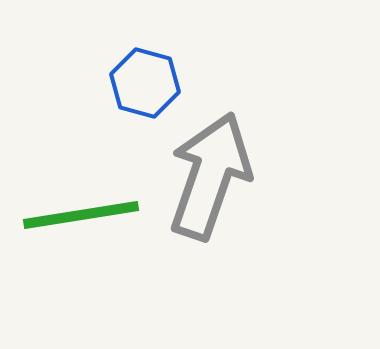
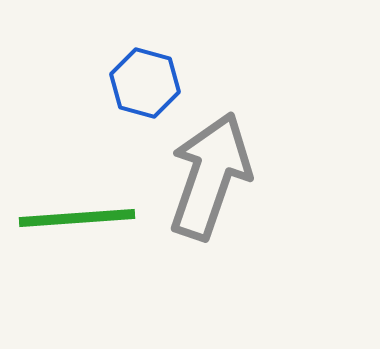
green line: moved 4 px left, 3 px down; rotated 5 degrees clockwise
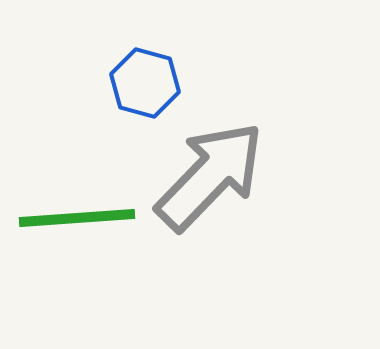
gray arrow: rotated 25 degrees clockwise
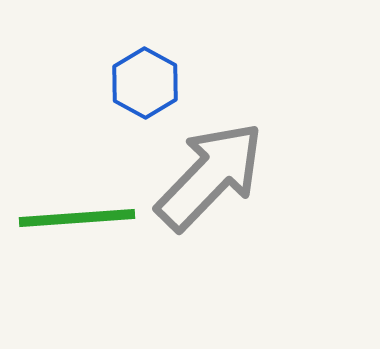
blue hexagon: rotated 14 degrees clockwise
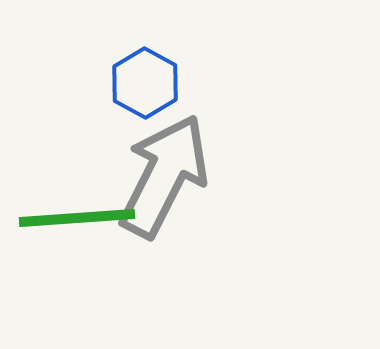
gray arrow: moved 46 px left; rotated 17 degrees counterclockwise
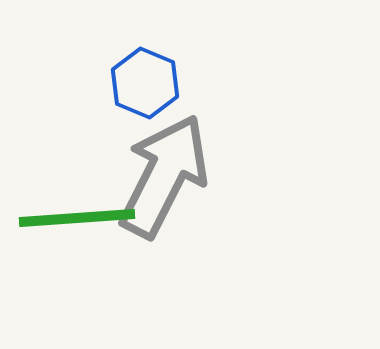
blue hexagon: rotated 6 degrees counterclockwise
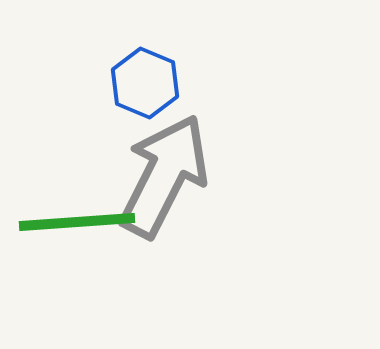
green line: moved 4 px down
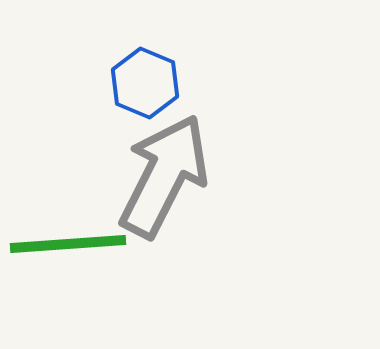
green line: moved 9 px left, 22 px down
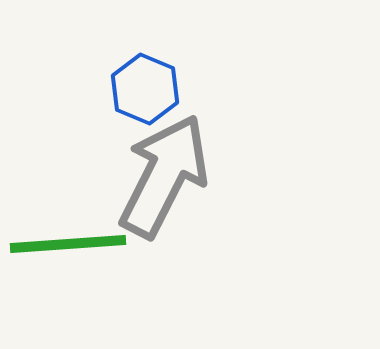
blue hexagon: moved 6 px down
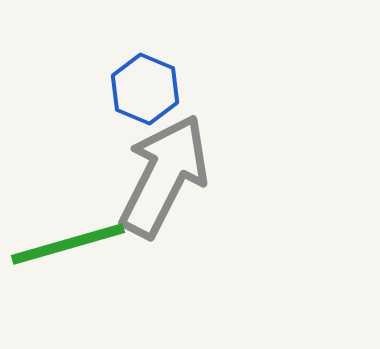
green line: rotated 12 degrees counterclockwise
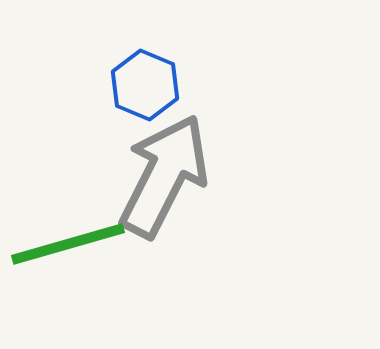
blue hexagon: moved 4 px up
